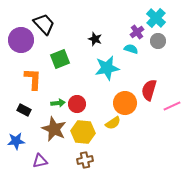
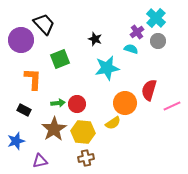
brown star: rotated 15 degrees clockwise
blue star: rotated 12 degrees counterclockwise
brown cross: moved 1 px right, 2 px up
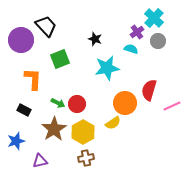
cyan cross: moved 2 px left
black trapezoid: moved 2 px right, 2 px down
green arrow: rotated 32 degrees clockwise
yellow hexagon: rotated 25 degrees clockwise
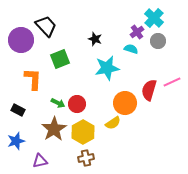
pink line: moved 24 px up
black rectangle: moved 6 px left
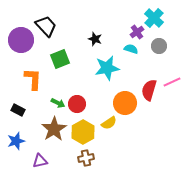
gray circle: moved 1 px right, 5 px down
yellow semicircle: moved 4 px left
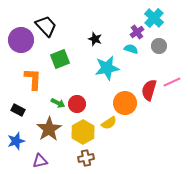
brown star: moved 5 px left
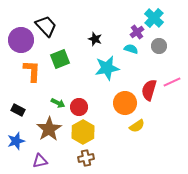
orange L-shape: moved 1 px left, 8 px up
red circle: moved 2 px right, 3 px down
yellow semicircle: moved 28 px right, 3 px down
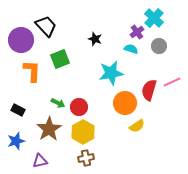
cyan star: moved 4 px right, 5 px down
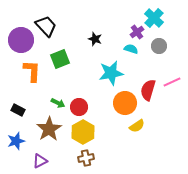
red semicircle: moved 1 px left
purple triangle: rotated 14 degrees counterclockwise
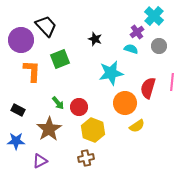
cyan cross: moved 2 px up
pink line: rotated 60 degrees counterclockwise
red semicircle: moved 2 px up
green arrow: rotated 24 degrees clockwise
yellow hexagon: moved 10 px right, 2 px up; rotated 10 degrees counterclockwise
blue star: rotated 18 degrees clockwise
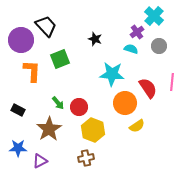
cyan star: moved 1 px right, 1 px down; rotated 15 degrees clockwise
red semicircle: rotated 130 degrees clockwise
blue star: moved 2 px right, 7 px down
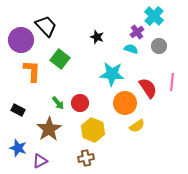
black star: moved 2 px right, 2 px up
green square: rotated 30 degrees counterclockwise
red circle: moved 1 px right, 4 px up
blue star: rotated 18 degrees clockwise
